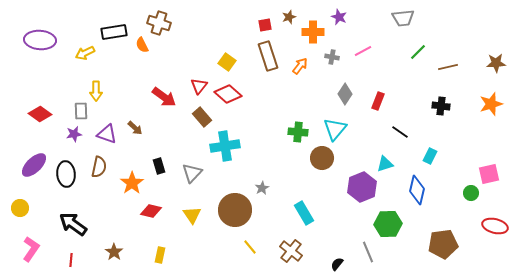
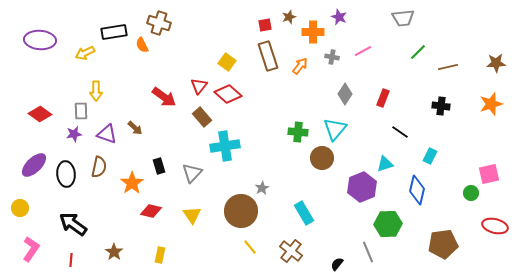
red rectangle at (378, 101): moved 5 px right, 3 px up
brown circle at (235, 210): moved 6 px right, 1 px down
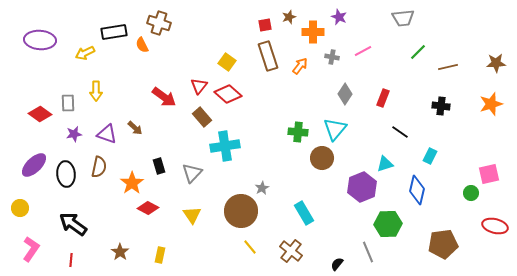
gray rectangle at (81, 111): moved 13 px left, 8 px up
red diamond at (151, 211): moved 3 px left, 3 px up; rotated 15 degrees clockwise
brown star at (114, 252): moved 6 px right
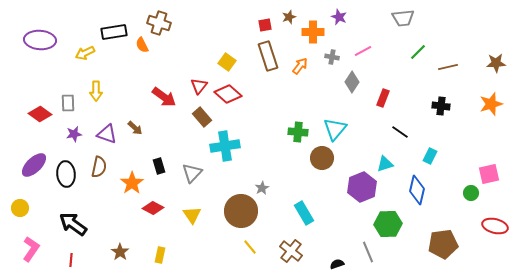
gray diamond at (345, 94): moved 7 px right, 12 px up
red diamond at (148, 208): moved 5 px right
black semicircle at (337, 264): rotated 32 degrees clockwise
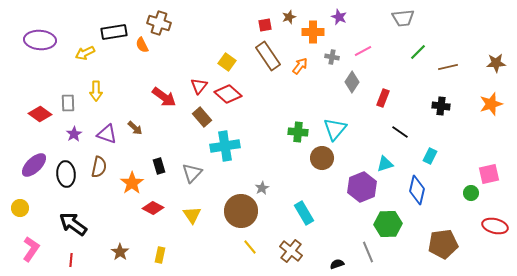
brown rectangle at (268, 56): rotated 16 degrees counterclockwise
purple star at (74, 134): rotated 21 degrees counterclockwise
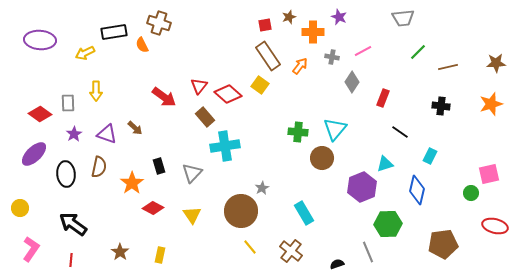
yellow square at (227, 62): moved 33 px right, 23 px down
brown rectangle at (202, 117): moved 3 px right
purple ellipse at (34, 165): moved 11 px up
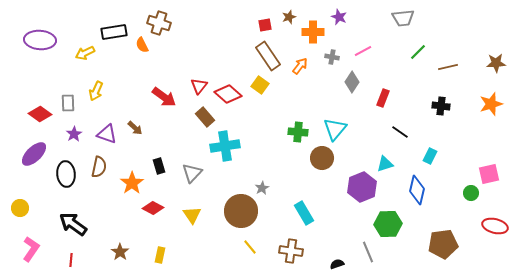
yellow arrow at (96, 91): rotated 24 degrees clockwise
brown cross at (291, 251): rotated 30 degrees counterclockwise
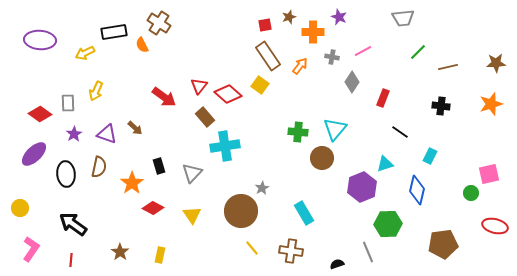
brown cross at (159, 23): rotated 15 degrees clockwise
yellow line at (250, 247): moved 2 px right, 1 px down
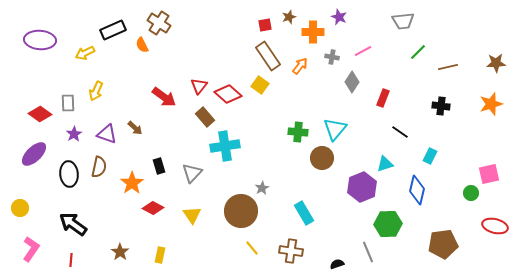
gray trapezoid at (403, 18): moved 3 px down
black rectangle at (114, 32): moved 1 px left, 2 px up; rotated 15 degrees counterclockwise
black ellipse at (66, 174): moved 3 px right
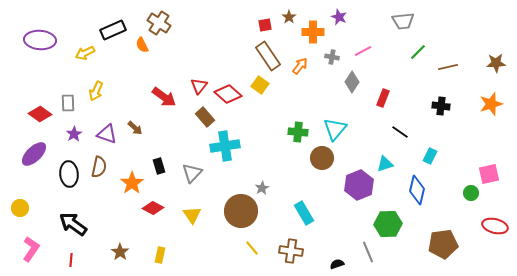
brown star at (289, 17): rotated 16 degrees counterclockwise
purple hexagon at (362, 187): moved 3 px left, 2 px up
